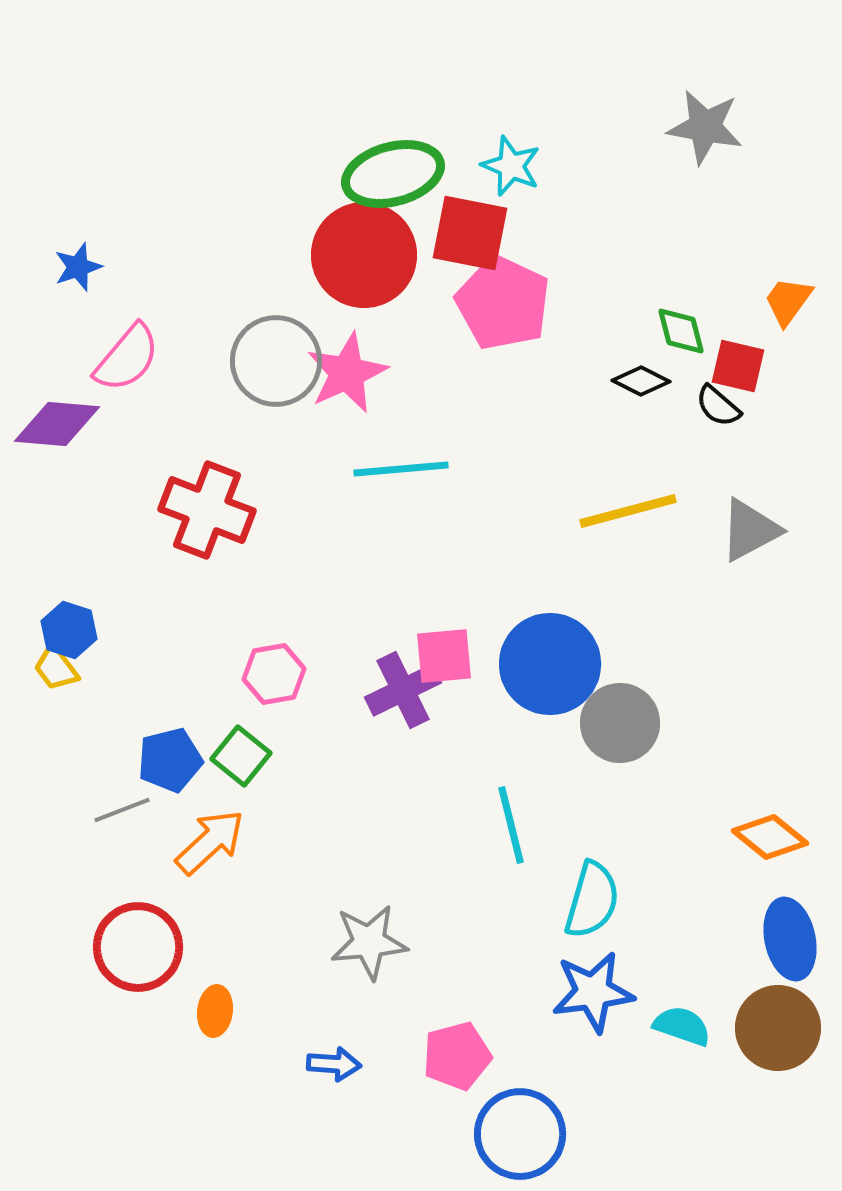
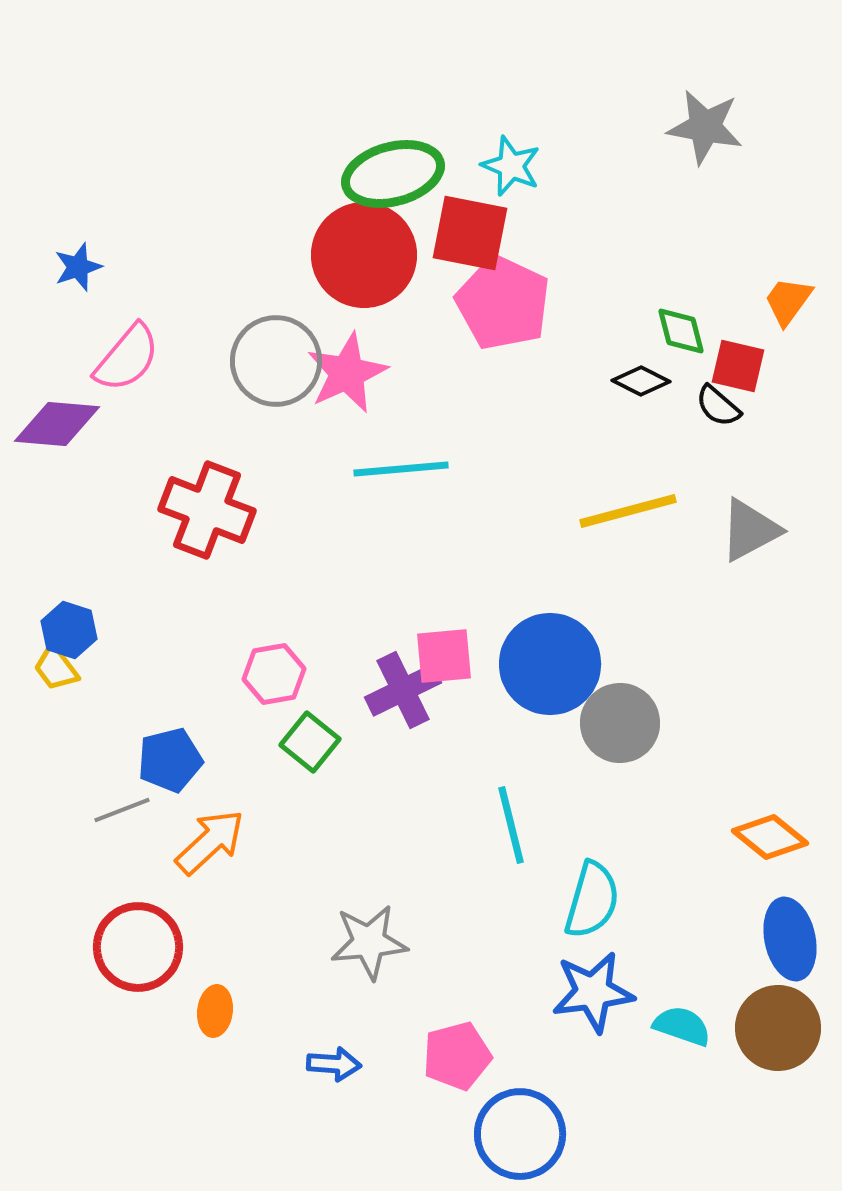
green square at (241, 756): moved 69 px right, 14 px up
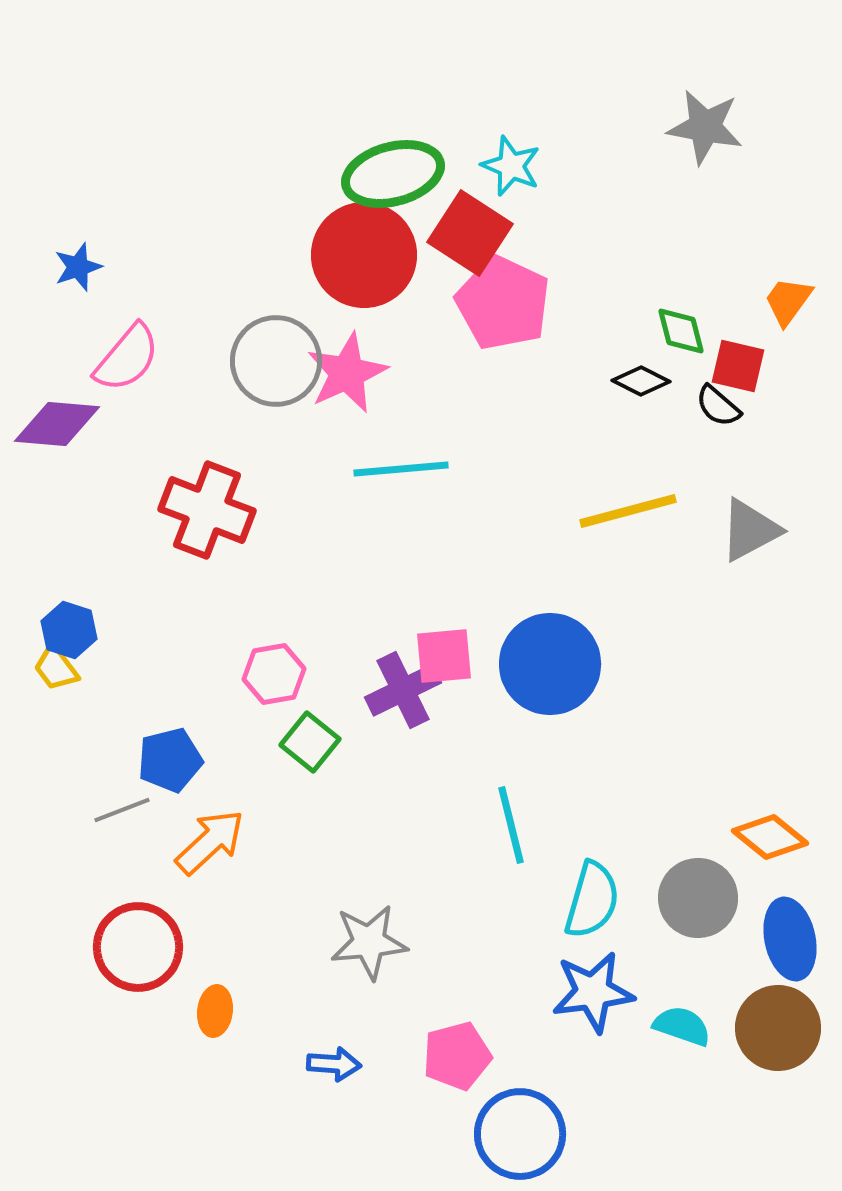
red square at (470, 233): rotated 22 degrees clockwise
gray circle at (620, 723): moved 78 px right, 175 px down
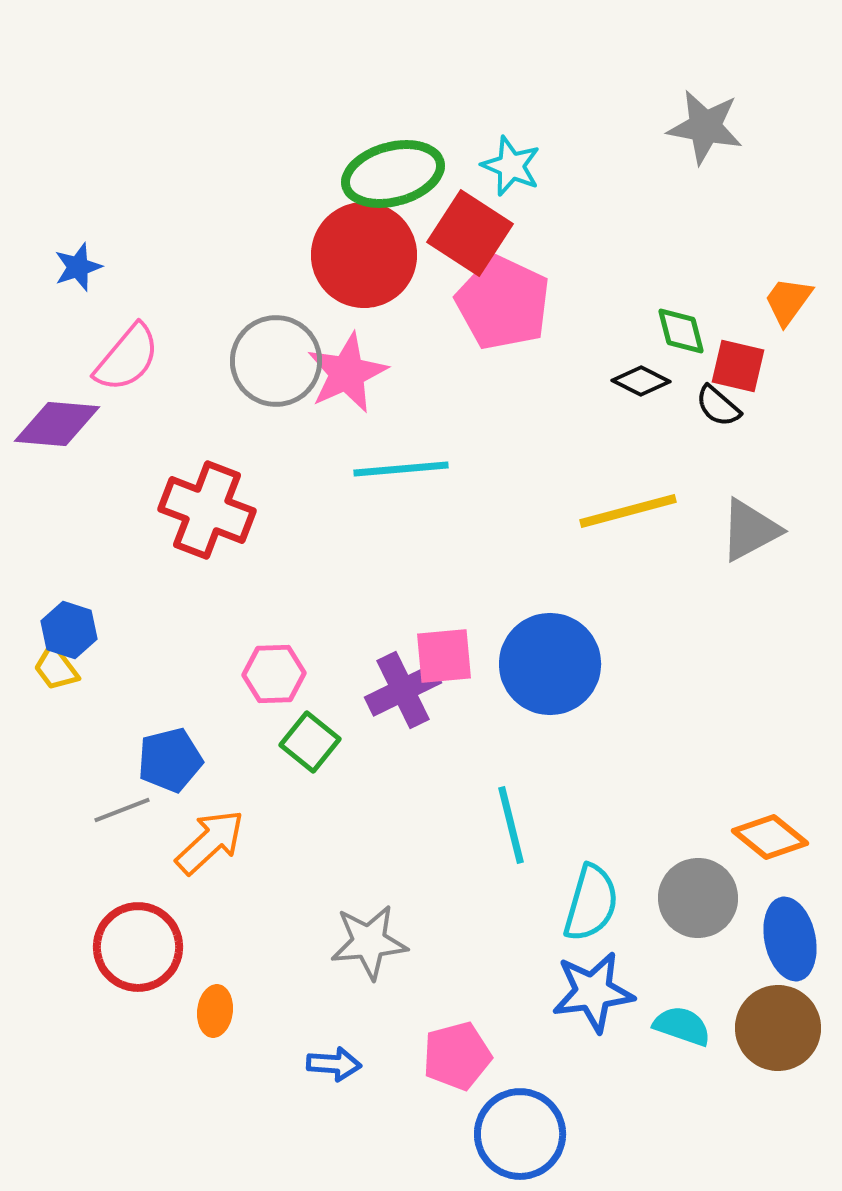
pink hexagon at (274, 674): rotated 8 degrees clockwise
cyan semicircle at (592, 900): moved 1 px left, 3 px down
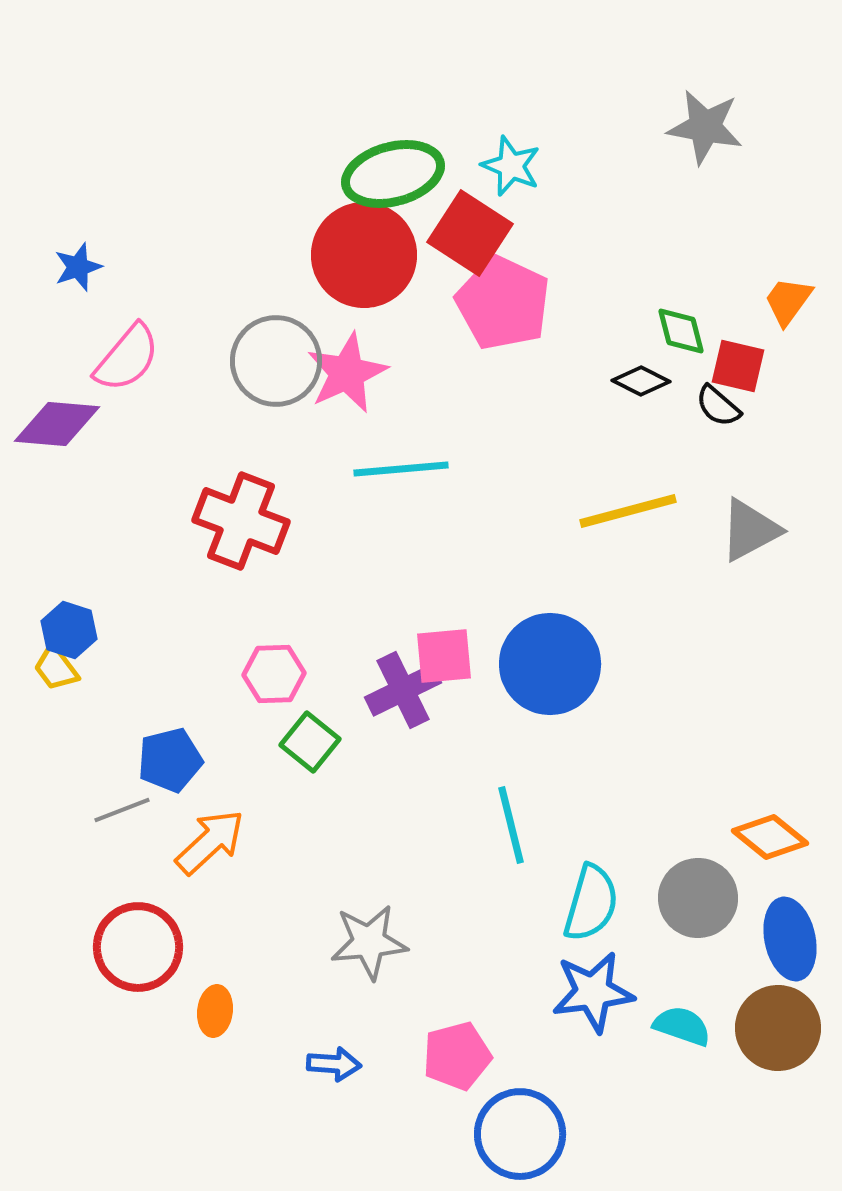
red cross at (207, 510): moved 34 px right, 11 px down
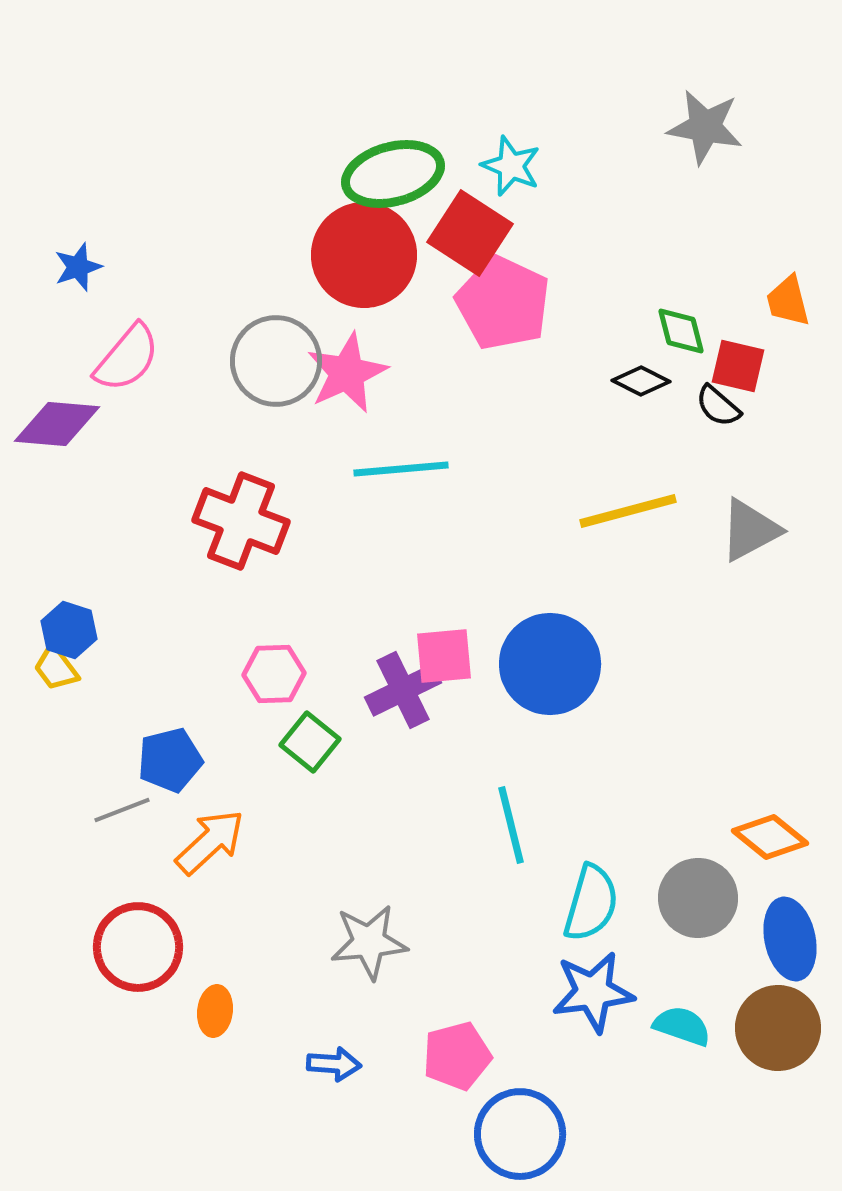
orange trapezoid at (788, 301): rotated 50 degrees counterclockwise
